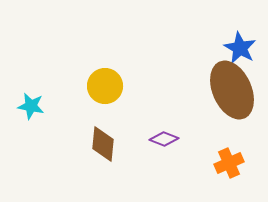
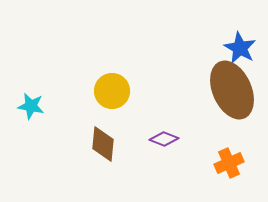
yellow circle: moved 7 px right, 5 px down
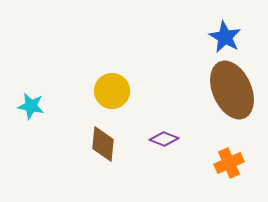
blue star: moved 15 px left, 11 px up
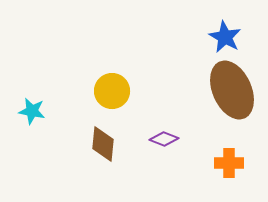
cyan star: moved 1 px right, 5 px down
orange cross: rotated 24 degrees clockwise
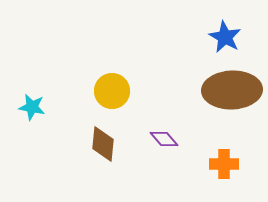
brown ellipse: rotated 68 degrees counterclockwise
cyan star: moved 4 px up
purple diamond: rotated 28 degrees clockwise
orange cross: moved 5 px left, 1 px down
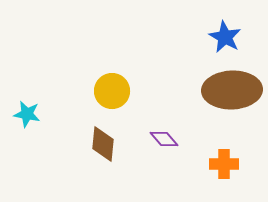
cyan star: moved 5 px left, 7 px down
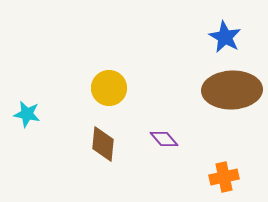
yellow circle: moved 3 px left, 3 px up
orange cross: moved 13 px down; rotated 12 degrees counterclockwise
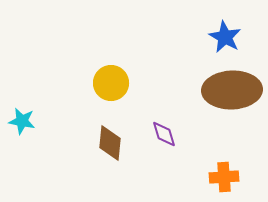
yellow circle: moved 2 px right, 5 px up
cyan star: moved 5 px left, 7 px down
purple diamond: moved 5 px up; rotated 24 degrees clockwise
brown diamond: moved 7 px right, 1 px up
orange cross: rotated 8 degrees clockwise
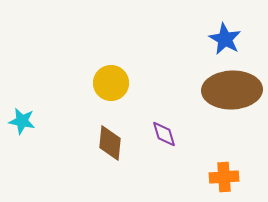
blue star: moved 2 px down
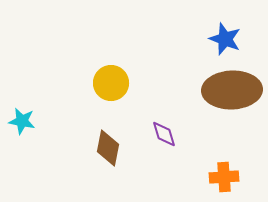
blue star: rotated 8 degrees counterclockwise
brown diamond: moved 2 px left, 5 px down; rotated 6 degrees clockwise
